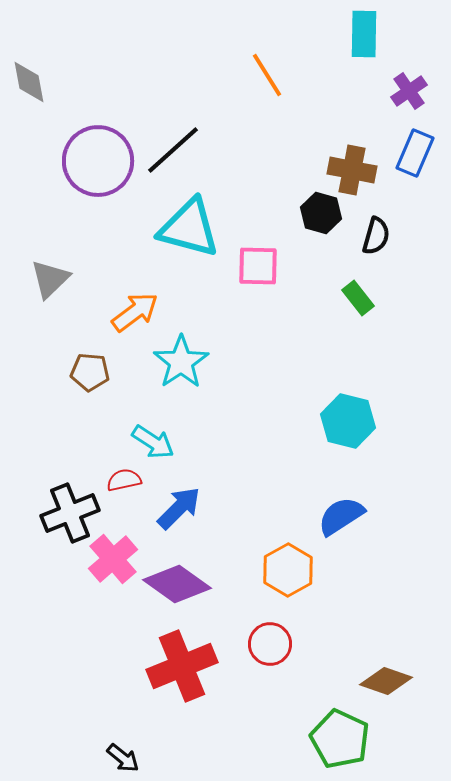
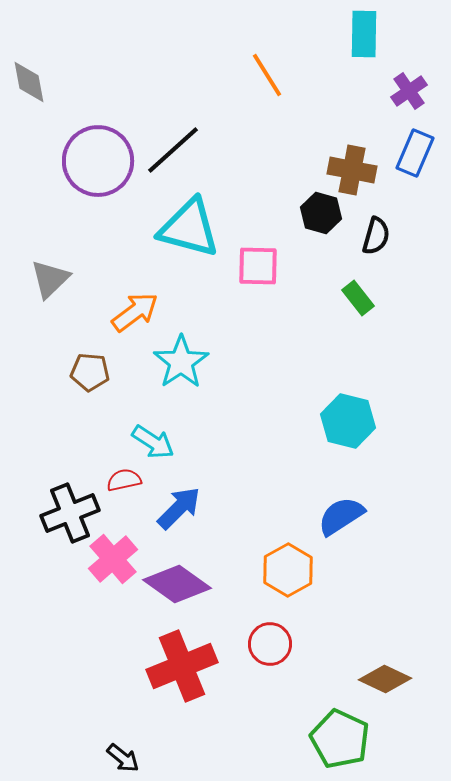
brown diamond: moved 1 px left, 2 px up; rotated 6 degrees clockwise
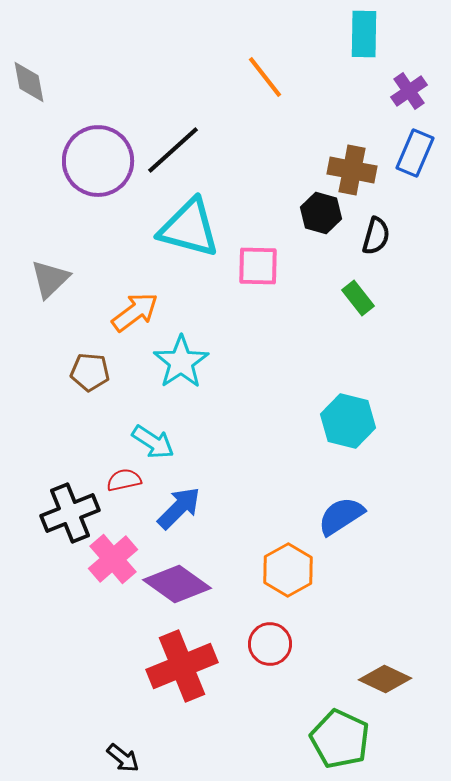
orange line: moved 2 px left, 2 px down; rotated 6 degrees counterclockwise
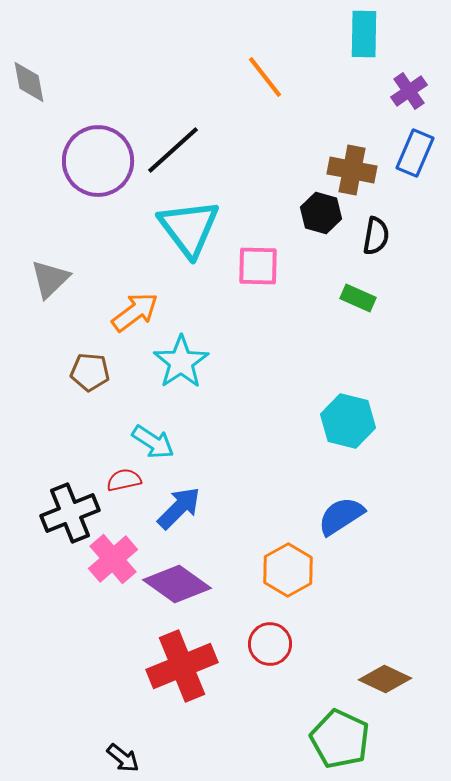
cyan triangle: rotated 38 degrees clockwise
black semicircle: rotated 6 degrees counterclockwise
green rectangle: rotated 28 degrees counterclockwise
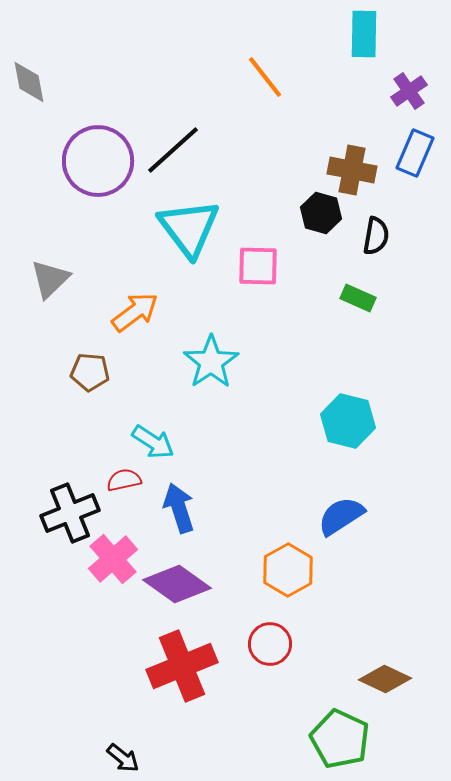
cyan star: moved 30 px right
blue arrow: rotated 63 degrees counterclockwise
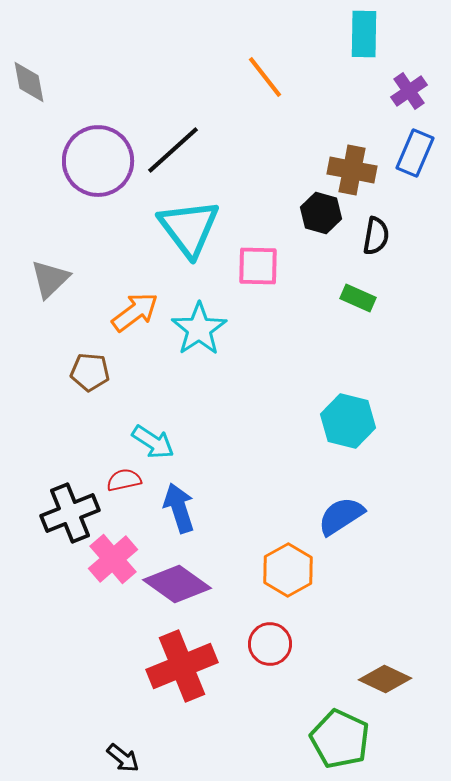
cyan star: moved 12 px left, 33 px up
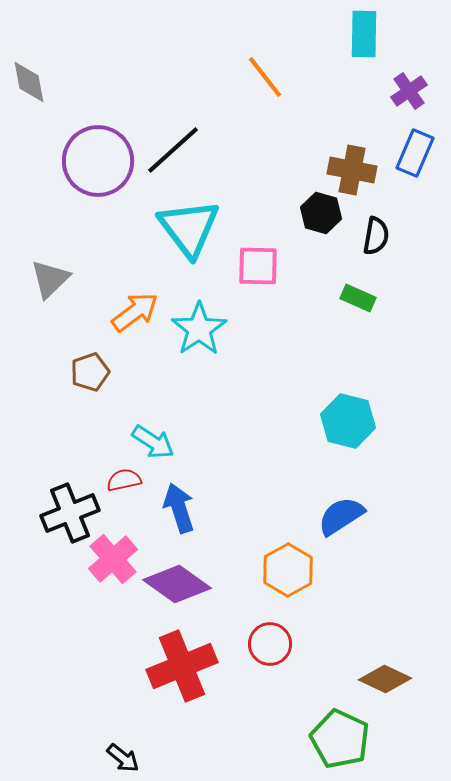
brown pentagon: rotated 24 degrees counterclockwise
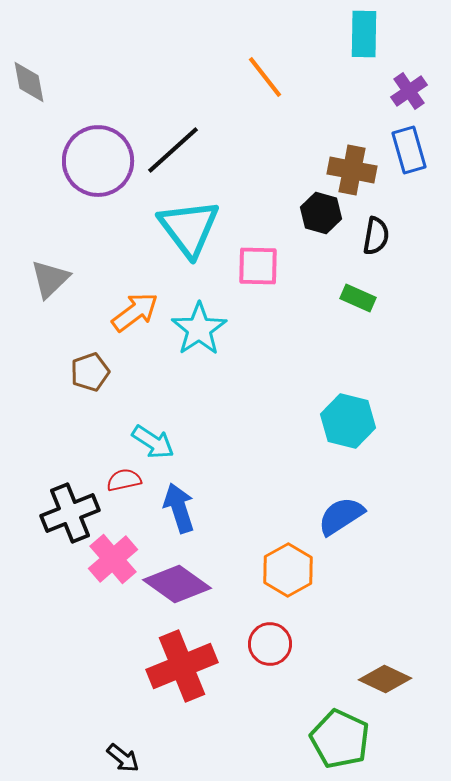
blue rectangle: moved 6 px left, 3 px up; rotated 39 degrees counterclockwise
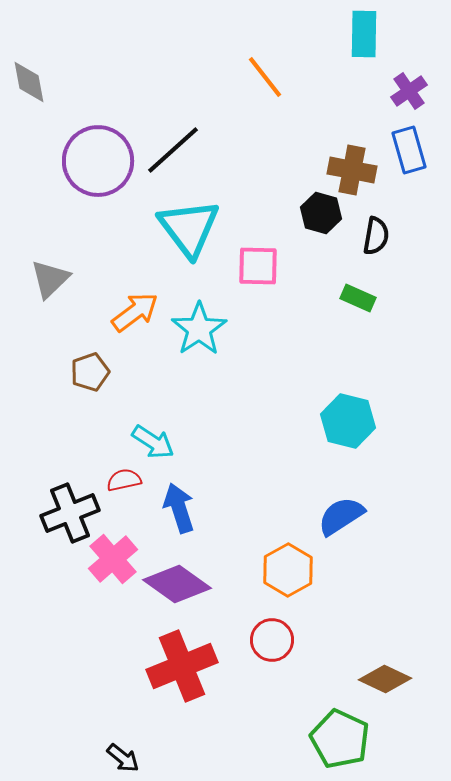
red circle: moved 2 px right, 4 px up
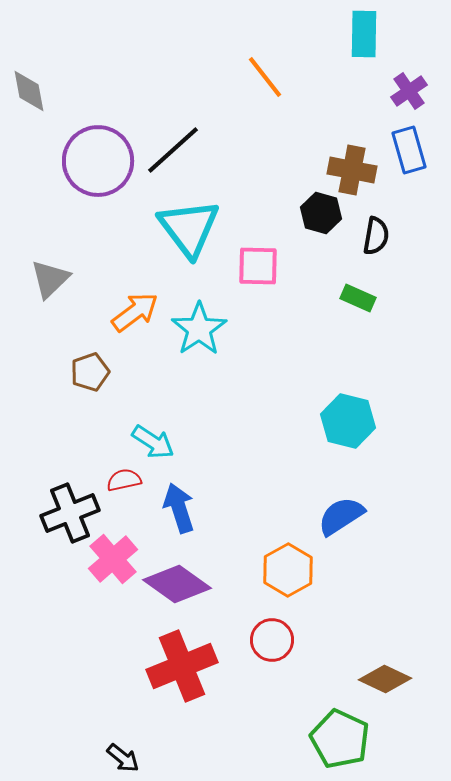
gray diamond: moved 9 px down
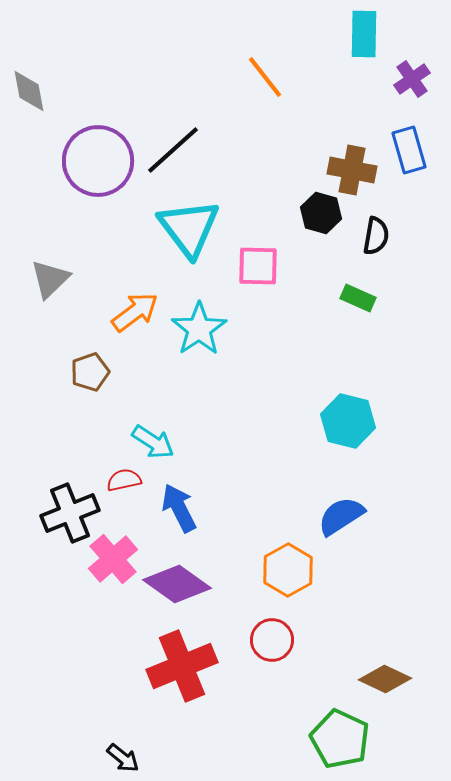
purple cross: moved 3 px right, 12 px up
blue arrow: rotated 9 degrees counterclockwise
